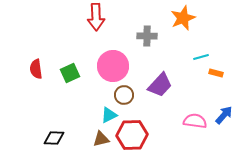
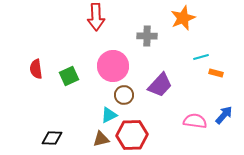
green square: moved 1 px left, 3 px down
black diamond: moved 2 px left
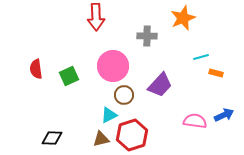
blue arrow: rotated 24 degrees clockwise
red hexagon: rotated 16 degrees counterclockwise
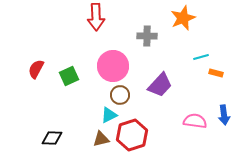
red semicircle: rotated 36 degrees clockwise
brown circle: moved 4 px left
blue arrow: rotated 108 degrees clockwise
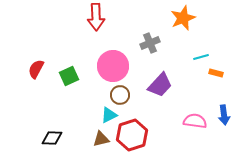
gray cross: moved 3 px right, 7 px down; rotated 24 degrees counterclockwise
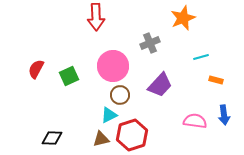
orange rectangle: moved 7 px down
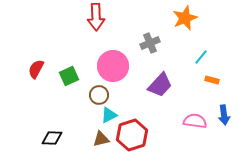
orange star: moved 2 px right
cyan line: rotated 35 degrees counterclockwise
orange rectangle: moved 4 px left
brown circle: moved 21 px left
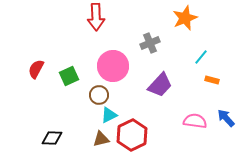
blue arrow: moved 2 px right, 3 px down; rotated 144 degrees clockwise
red hexagon: rotated 8 degrees counterclockwise
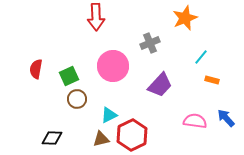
red semicircle: rotated 18 degrees counterclockwise
brown circle: moved 22 px left, 4 px down
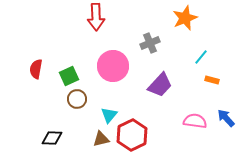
cyan triangle: rotated 24 degrees counterclockwise
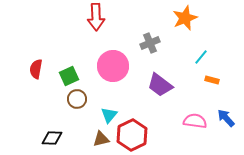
purple trapezoid: rotated 84 degrees clockwise
